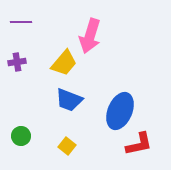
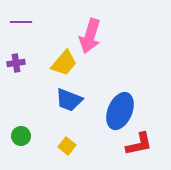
purple cross: moved 1 px left, 1 px down
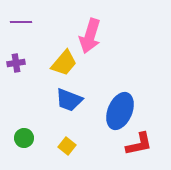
green circle: moved 3 px right, 2 px down
